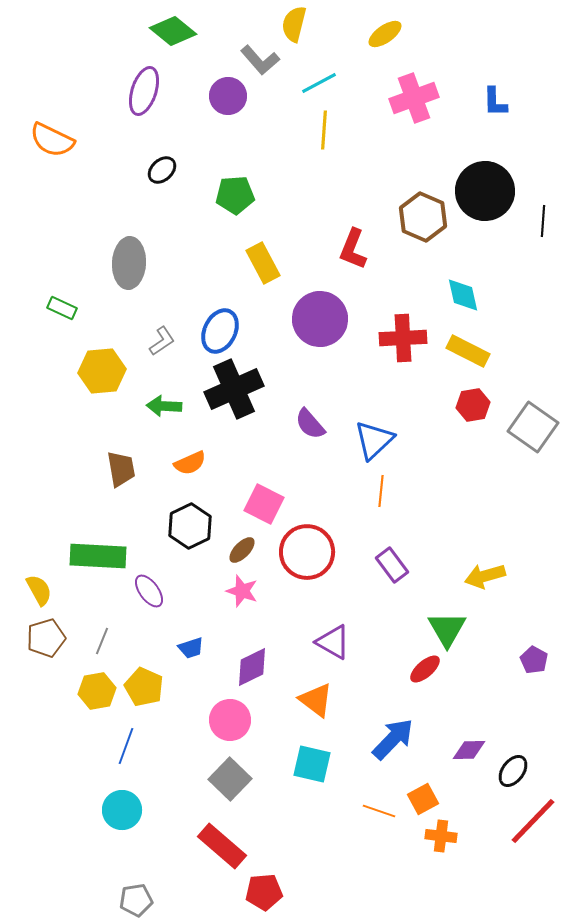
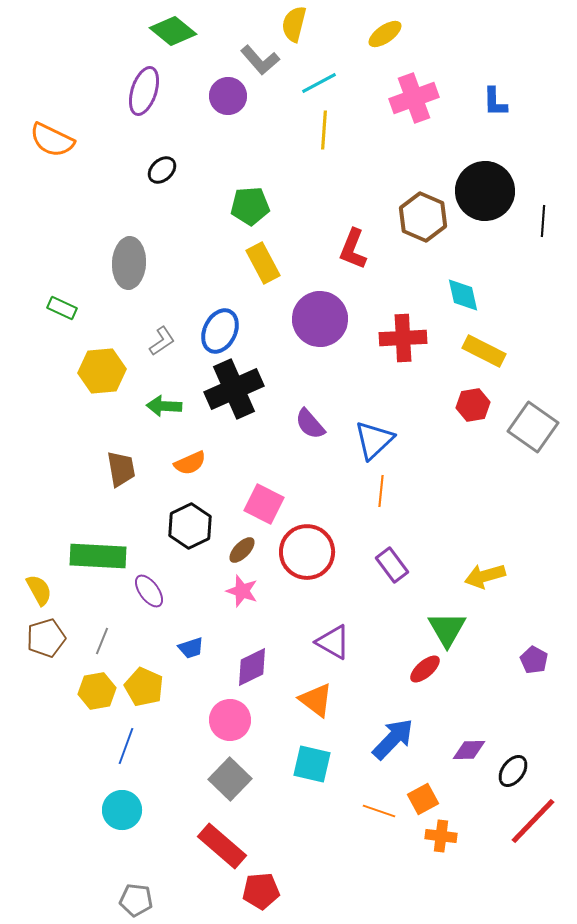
green pentagon at (235, 195): moved 15 px right, 11 px down
yellow rectangle at (468, 351): moved 16 px right
red pentagon at (264, 892): moved 3 px left, 1 px up
gray pentagon at (136, 900): rotated 16 degrees clockwise
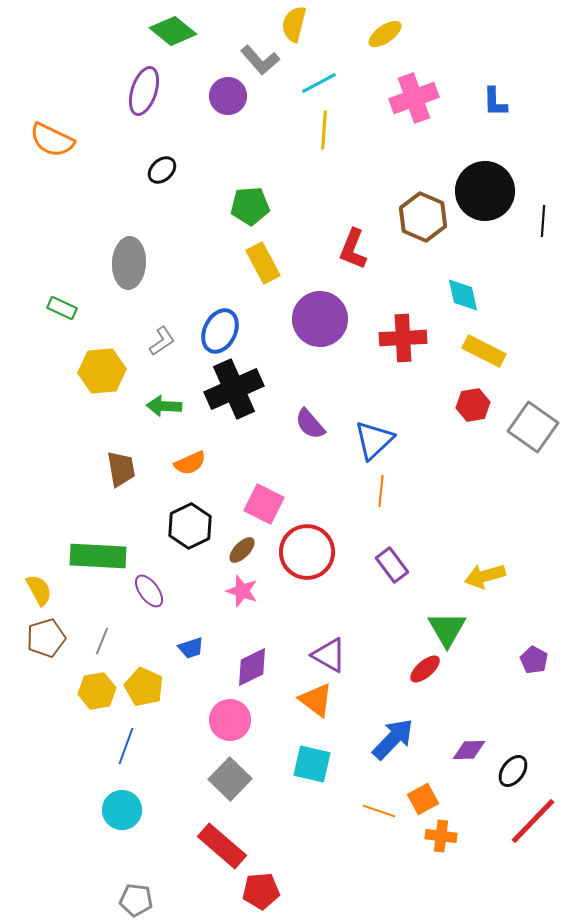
purple triangle at (333, 642): moved 4 px left, 13 px down
